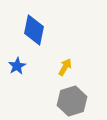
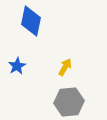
blue diamond: moved 3 px left, 9 px up
gray hexagon: moved 3 px left, 1 px down; rotated 12 degrees clockwise
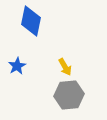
yellow arrow: rotated 120 degrees clockwise
gray hexagon: moved 7 px up
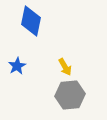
gray hexagon: moved 1 px right
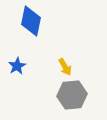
gray hexagon: moved 2 px right
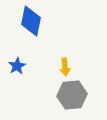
yellow arrow: rotated 24 degrees clockwise
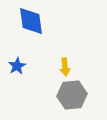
blue diamond: rotated 20 degrees counterclockwise
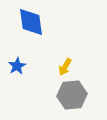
blue diamond: moved 1 px down
yellow arrow: rotated 36 degrees clockwise
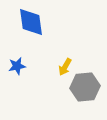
blue star: rotated 18 degrees clockwise
gray hexagon: moved 13 px right, 8 px up
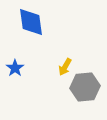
blue star: moved 2 px left, 2 px down; rotated 24 degrees counterclockwise
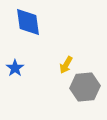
blue diamond: moved 3 px left
yellow arrow: moved 1 px right, 2 px up
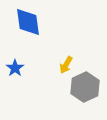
gray hexagon: rotated 20 degrees counterclockwise
